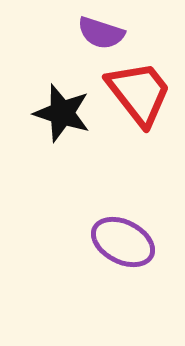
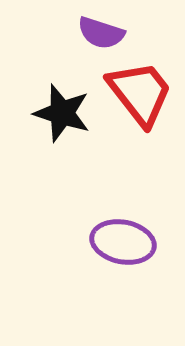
red trapezoid: moved 1 px right
purple ellipse: rotated 16 degrees counterclockwise
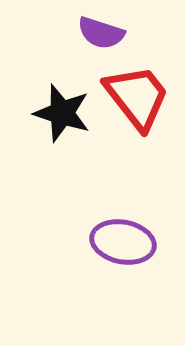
red trapezoid: moved 3 px left, 4 px down
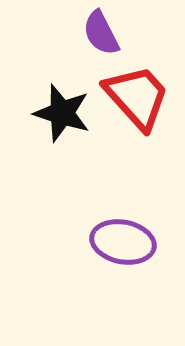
purple semicircle: rotated 45 degrees clockwise
red trapezoid: rotated 4 degrees counterclockwise
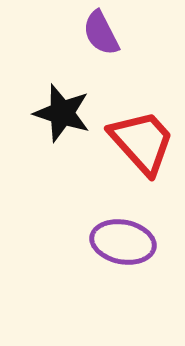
red trapezoid: moved 5 px right, 45 px down
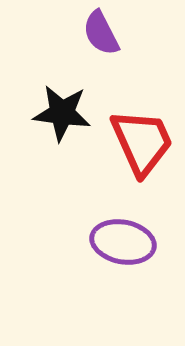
black star: rotated 10 degrees counterclockwise
red trapezoid: rotated 18 degrees clockwise
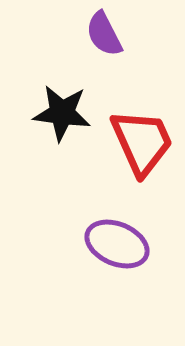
purple semicircle: moved 3 px right, 1 px down
purple ellipse: moved 6 px left, 2 px down; rotated 12 degrees clockwise
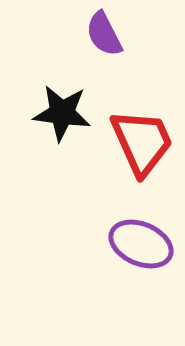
purple ellipse: moved 24 px right
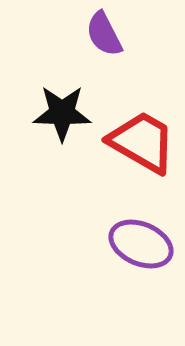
black star: rotated 6 degrees counterclockwise
red trapezoid: rotated 36 degrees counterclockwise
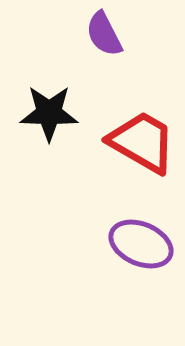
black star: moved 13 px left
